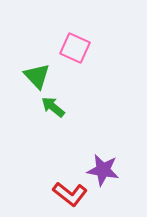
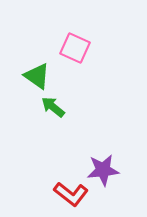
green triangle: rotated 12 degrees counterclockwise
purple star: rotated 16 degrees counterclockwise
red L-shape: moved 1 px right
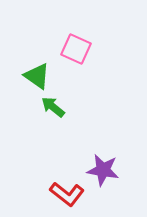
pink square: moved 1 px right, 1 px down
purple star: rotated 16 degrees clockwise
red L-shape: moved 4 px left
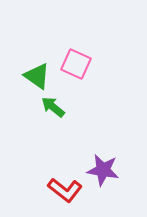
pink square: moved 15 px down
red L-shape: moved 2 px left, 4 px up
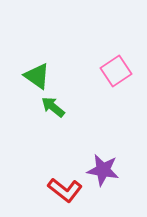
pink square: moved 40 px right, 7 px down; rotated 32 degrees clockwise
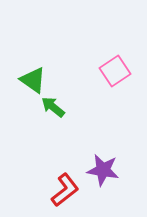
pink square: moved 1 px left
green triangle: moved 4 px left, 4 px down
red L-shape: rotated 76 degrees counterclockwise
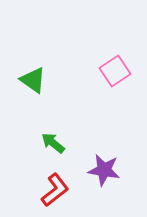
green arrow: moved 36 px down
purple star: moved 1 px right
red L-shape: moved 10 px left
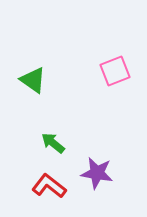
pink square: rotated 12 degrees clockwise
purple star: moved 7 px left, 3 px down
red L-shape: moved 6 px left, 4 px up; rotated 104 degrees counterclockwise
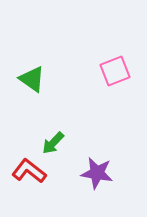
green triangle: moved 1 px left, 1 px up
green arrow: rotated 85 degrees counterclockwise
red L-shape: moved 20 px left, 15 px up
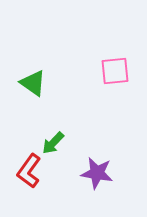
pink square: rotated 16 degrees clockwise
green triangle: moved 1 px right, 4 px down
red L-shape: rotated 92 degrees counterclockwise
